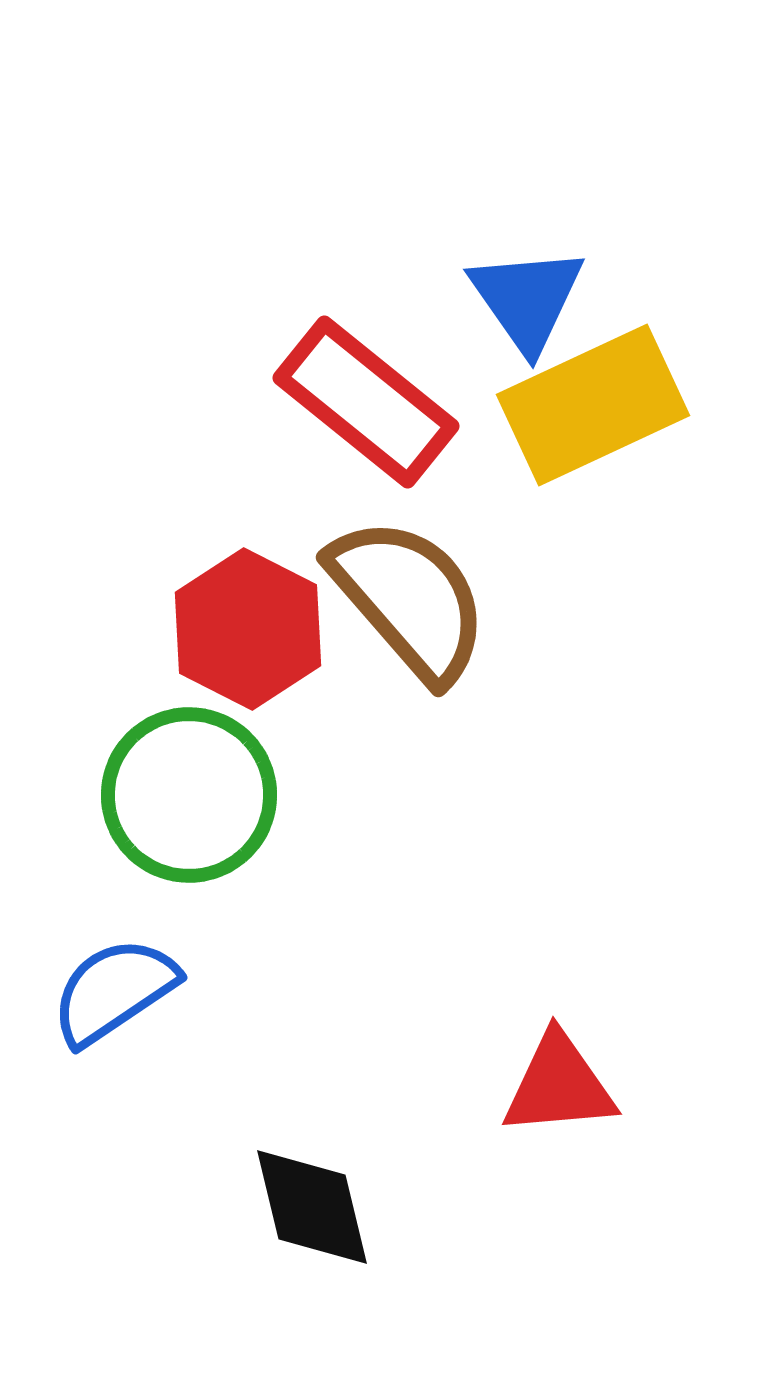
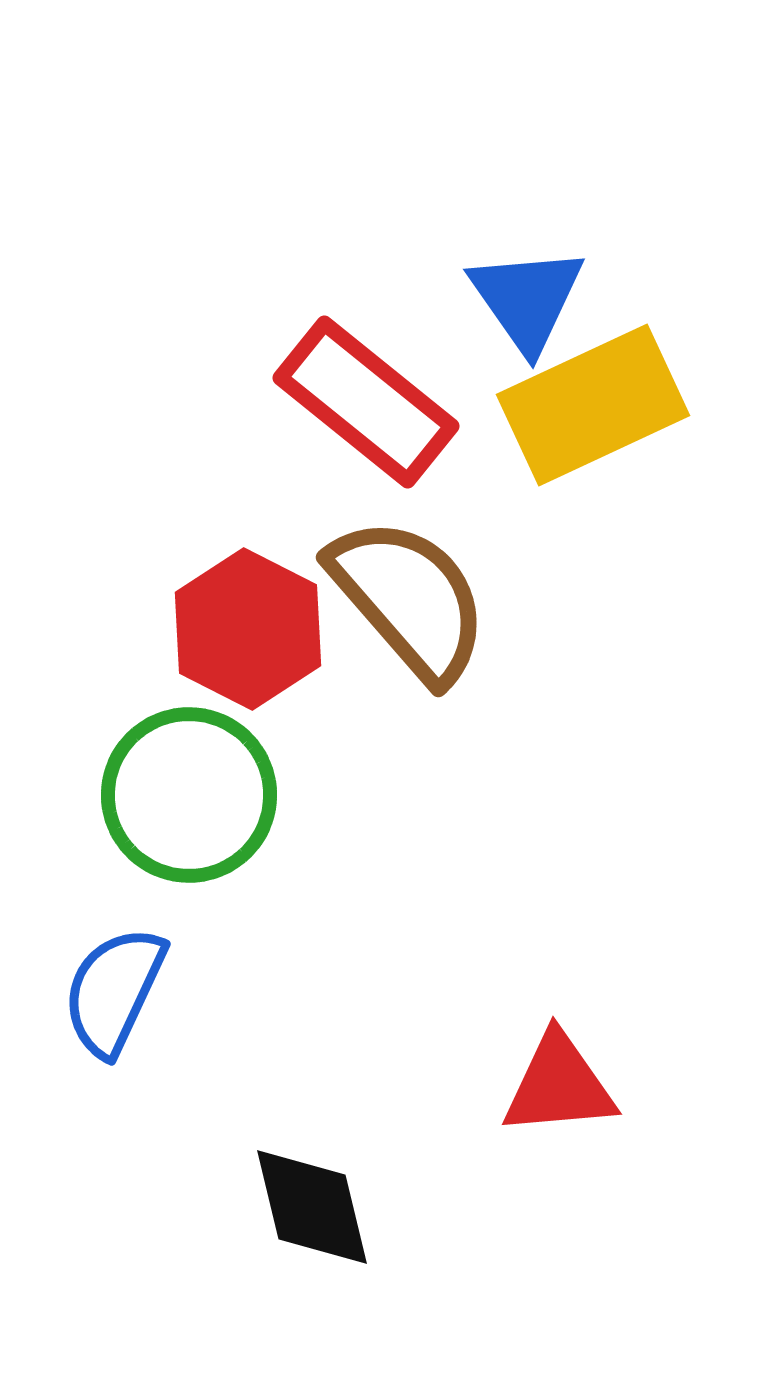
blue semicircle: rotated 31 degrees counterclockwise
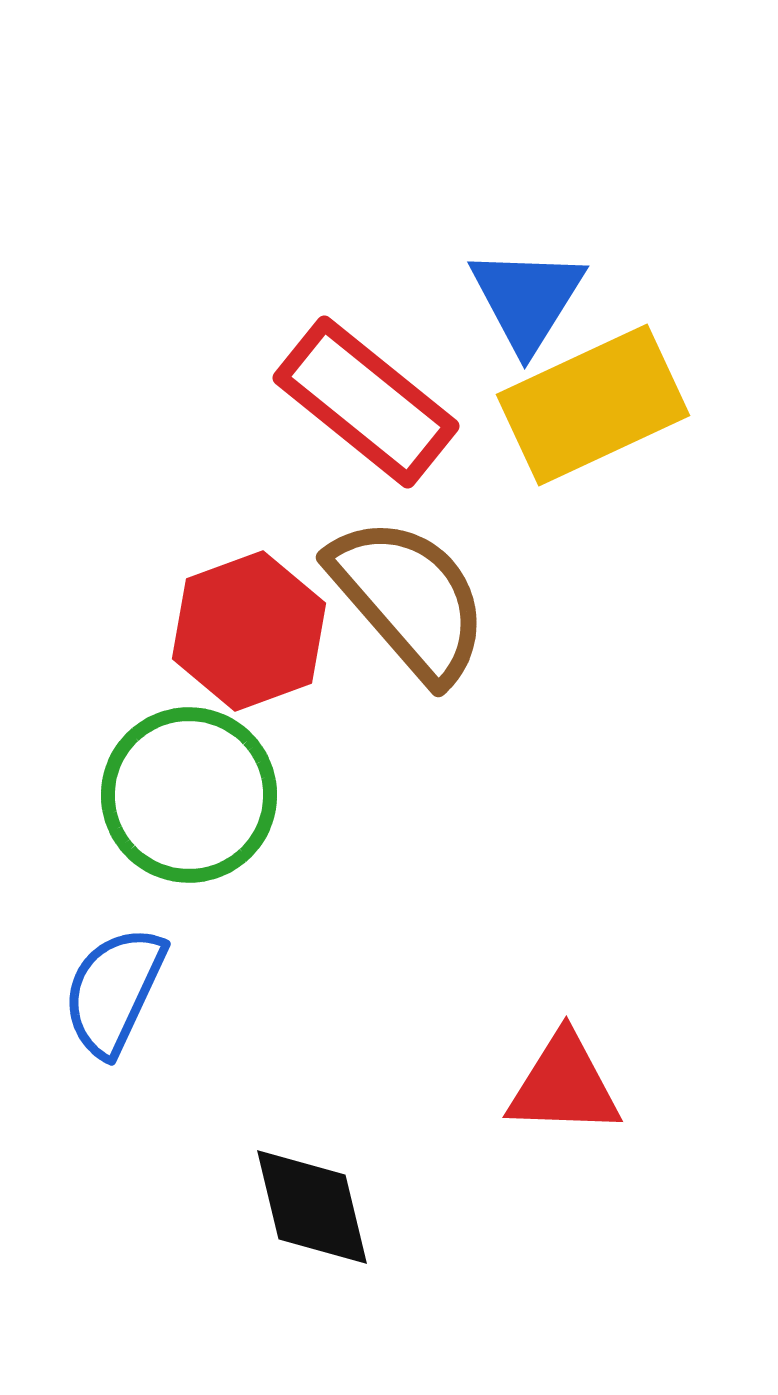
blue triangle: rotated 7 degrees clockwise
red hexagon: moved 1 px right, 2 px down; rotated 13 degrees clockwise
red triangle: moved 5 px right; rotated 7 degrees clockwise
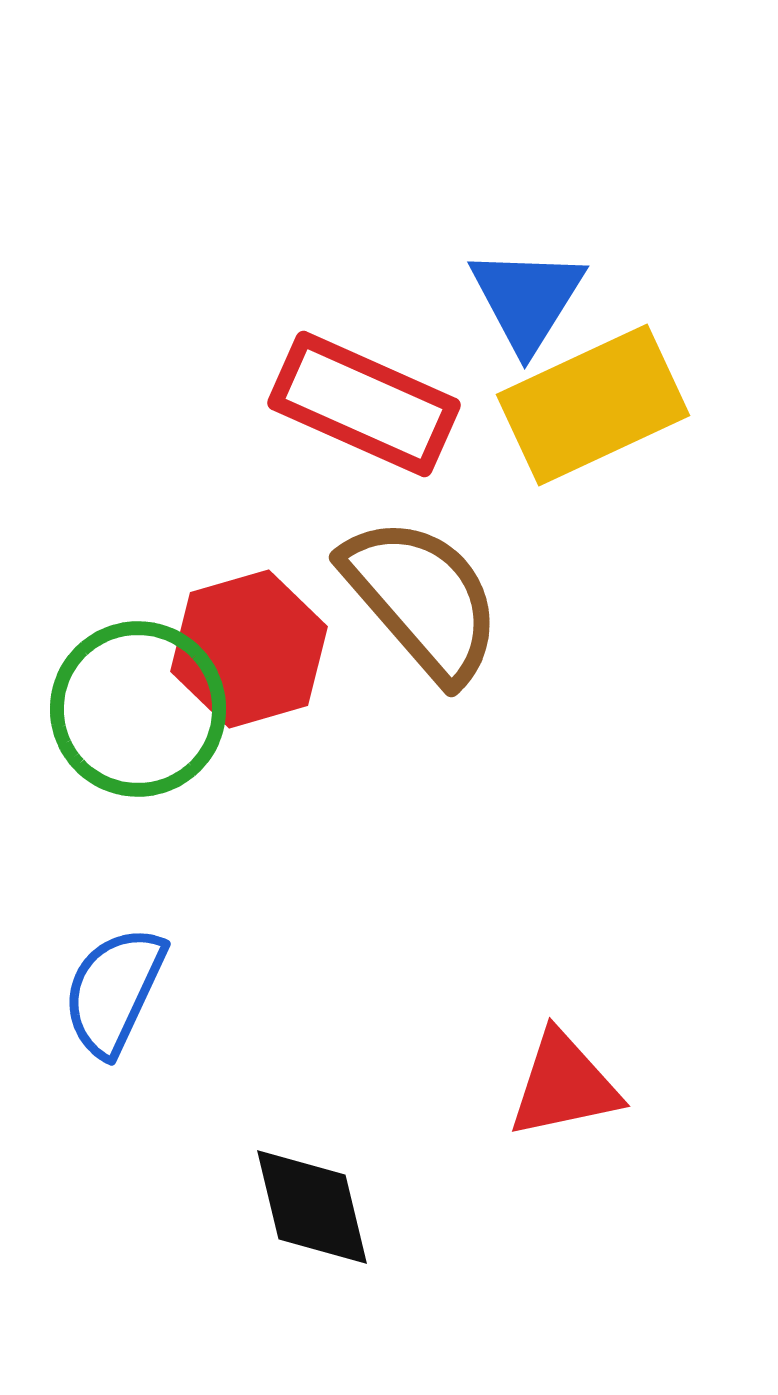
red rectangle: moved 2 px left, 2 px down; rotated 15 degrees counterclockwise
brown semicircle: moved 13 px right
red hexagon: moved 18 px down; rotated 4 degrees clockwise
green circle: moved 51 px left, 86 px up
red triangle: rotated 14 degrees counterclockwise
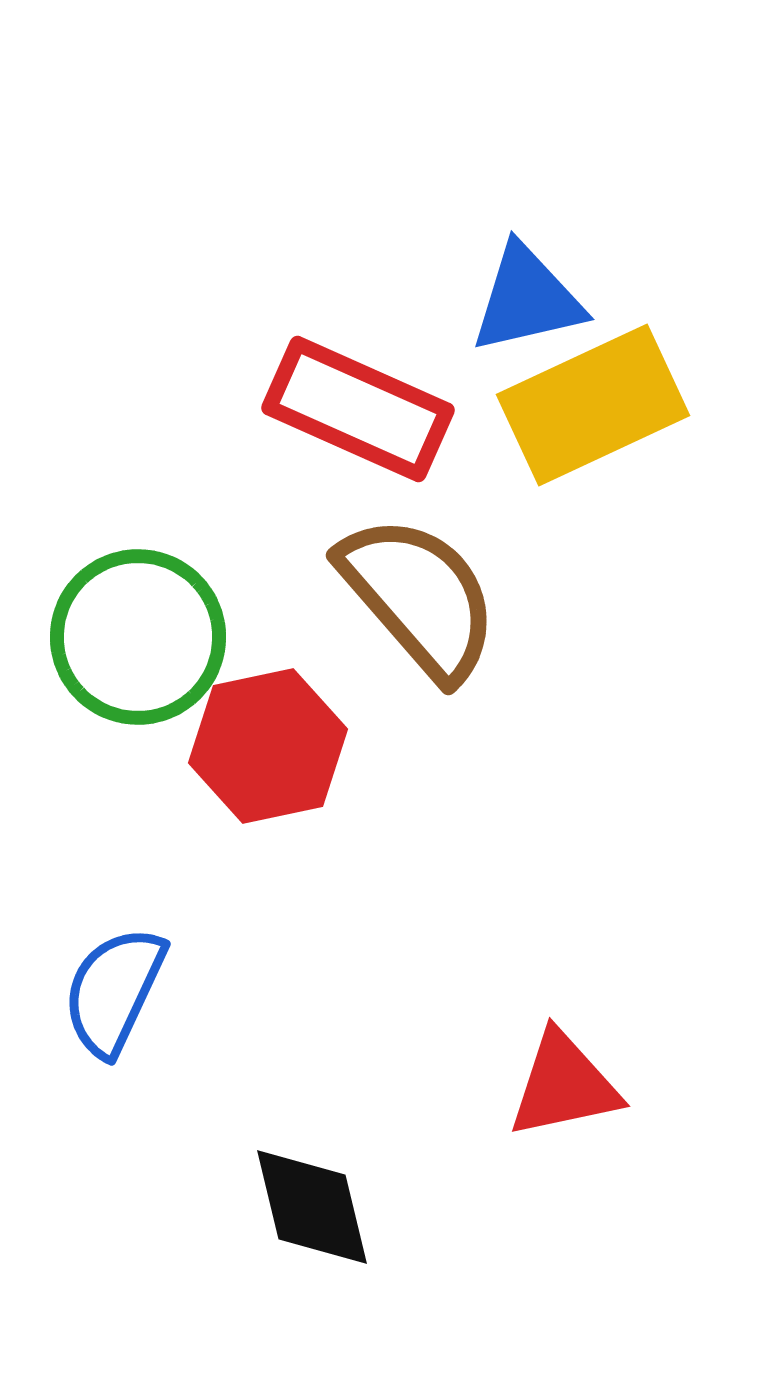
blue triangle: rotated 45 degrees clockwise
red rectangle: moved 6 px left, 5 px down
brown semicircle: moved 3 px left, 2 px up
red hexagon: moved 19 px right, 97 px down; rotated 4 degrees clockwise
green circle: moved 72 px up
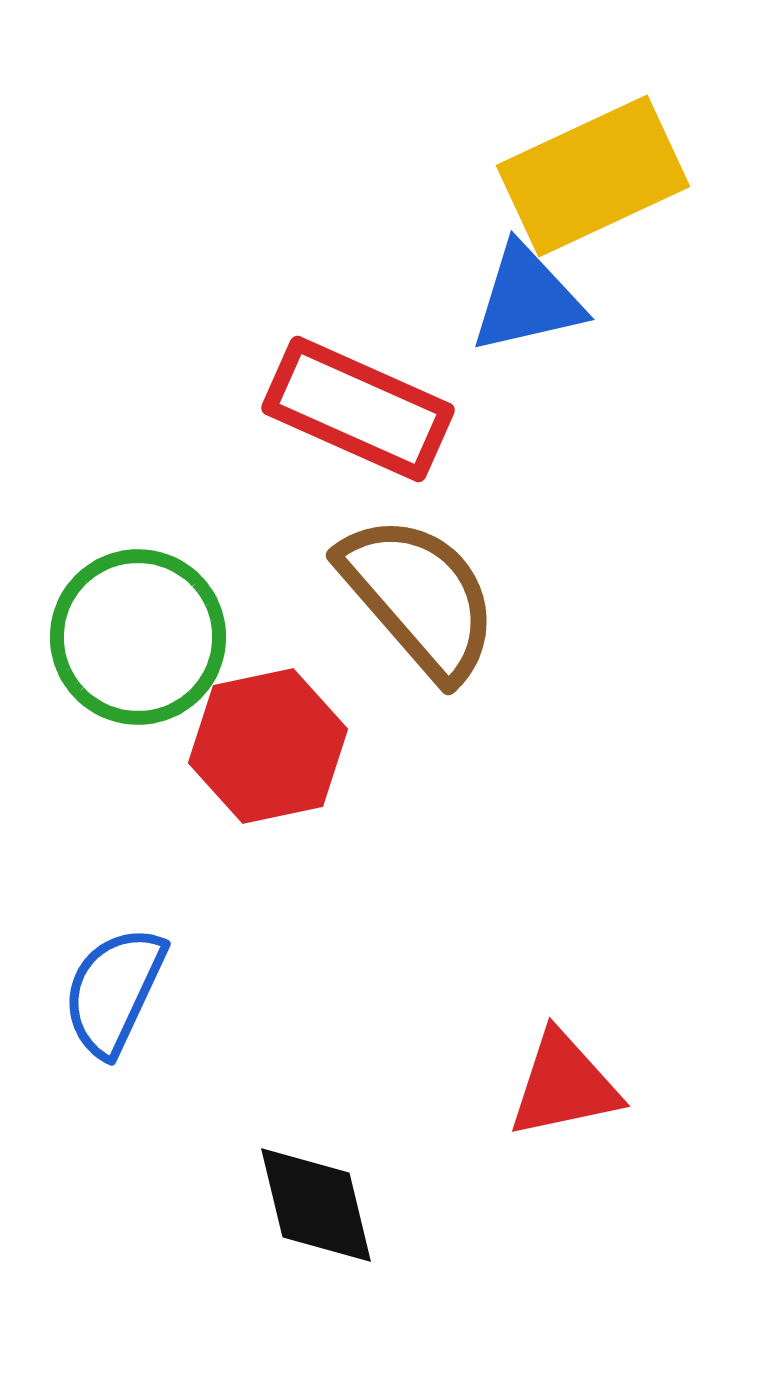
yellow rectangle: moved 229 px up
black diamond: moved 4 px right, 2 px up
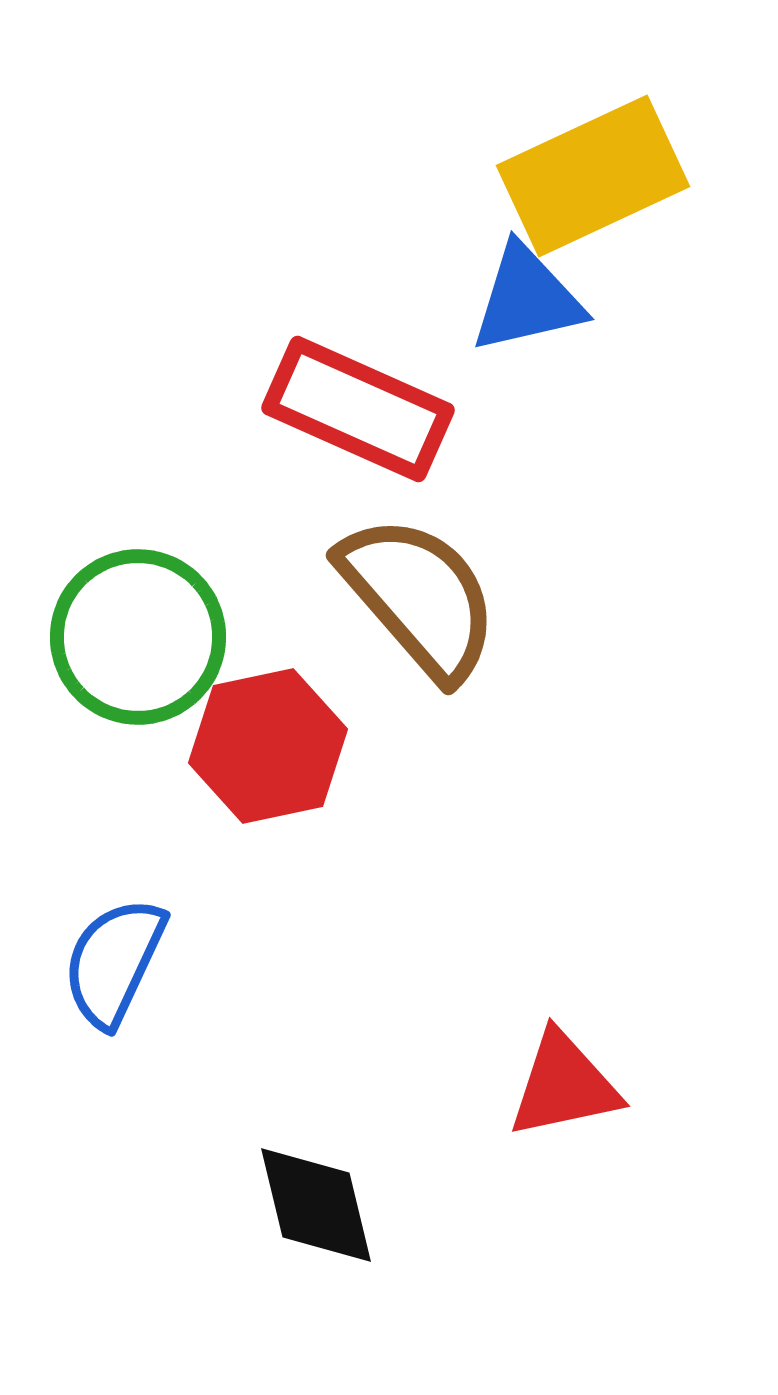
blue semicircle: moved 29 px up
